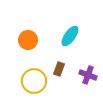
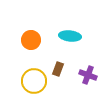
cyan ellipse: rotated 60 degrees clockwise
orange circle: moved 3 px right
brown rectangle: moved 1 px left
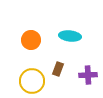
purple cross: rotated 24 degrees counterclockwise
yellow circle: moved 2 px left
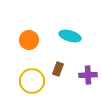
cyan ellipse: rotated 10 degrees clockwise
orange circle: moved 2 px left
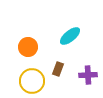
cyan ellipse: rotated 55 degrees counterclockwise
orange circle: moved 1 px left, 7 px down
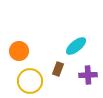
cyan ellipse: moved 6 px right, 10 px down
orange circle: moved 9 px left, 4 px down
yellow circle: moved 2 px left
